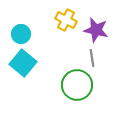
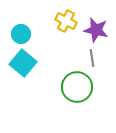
yellow cross: moved 1 px down
green circle: moved 2 px down
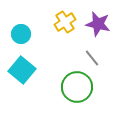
yellow cross: moved 1 px left, 1 px down; rotated 30 degrees clockwise
purple star: moved 2 px right, 6 px up
gray line: rotated 30 degrees counterclockwise
cyan square: moved 1 px left, 7 px down
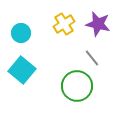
yellow cross: moved 1 px left, 2 px down
cyan circle: moved 1 px up
green circle: moved 1 px up
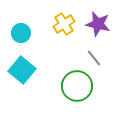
gray line: moved 2 px right
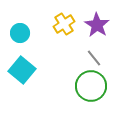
purple star: moved 1 px left, 1 px down; rotated 20 degrees clockwise
cyan circle: moved 1 px left
green circle: moved 14 px right
